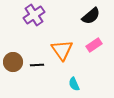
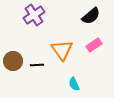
brown circle: moved 1 px up
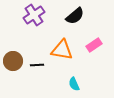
black semicircle: moved 16 px left
orange triangle: rotated 45 degrees counterclockwise
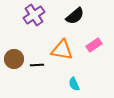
brown circle: moved 1 px right, 2 px up
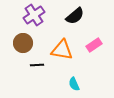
brown circle: moved 9 px right, 16 px up
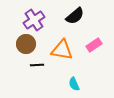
purple cross: moved 5 px down
brown circle: moved 3 px right, 1 px down
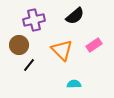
purple cross: rotated 20 degrees clockwise
brown circle: moved 7 px left, 1 px down
orange triangle: rotated 35 degrees clockwise
black line: moved 8 px left; rotated 48 degrees counterclockwise
cyan semicircle: rotated 112 degrees clockwise
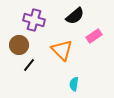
purple cross: rotated 30 degrees clockwise
pink rectangle: moved 9 px up
cyan semicircle: rotated 80 degrees counterclockwise
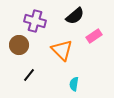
purple cross: moved 1 px right, 1 px down
black line: moved 10 px down
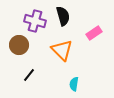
black semicircle: moved 12 px left; rotated 66 degrees counterclockwise
pink rectangle: moved 3 px up
